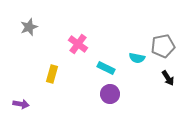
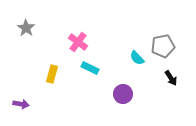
gray star: moved 3 px left, 1 px down; rotated 18 degrees counterclockwise
pink cross: moved 2 px up
cyan semicircle: rotated 35 degrees clockwise
cyan rectangle: moved 16 px left
black arrow: moved 3 px right
purple circle: moved 13 px right
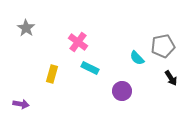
purple circle: moved 1 px left, 3 px up
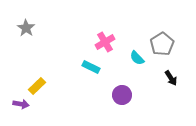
pink cross: moved 27 px right; rotated 24 degrees clockwise
gray pentagon: moved 1 px left, 2 px up; rotated 20 degrees counterclockwise
cyan rectangle: moved 1 px right, 1 px up
yellow rectangle: moved 15 px left, 12 px down; rotated 30 degrees clockwise
purple circle: moved 4 px down
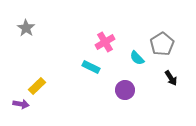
purple circle: moved 3 px right, 5 px up
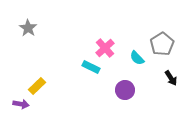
gray star: moved 2 px right
pink cross: moved 6 px down; rotated 12 degrees counterclockwise
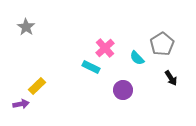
gray star: moved 2 px left, 1 px up
purple circle: moved 2 px left
purple arrow: rotated 21 degrees counterclockwise
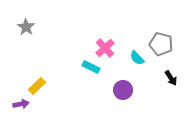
gray pentagon: moved 1 px left; rotated 25 degrees counterclockwise
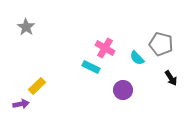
pink cross: rotated 18 degrees counterclockwise
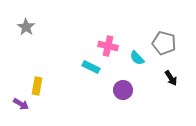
gray pentagon: moved 3 px right, 1 px up
pink cross: moved 3 px right, 2 px up; rotated 18 degrees counterclockwise
yellow rectangle: rotated 36 degrees counterclockwise
purple arrow: rotated 42 degrees clockwise
